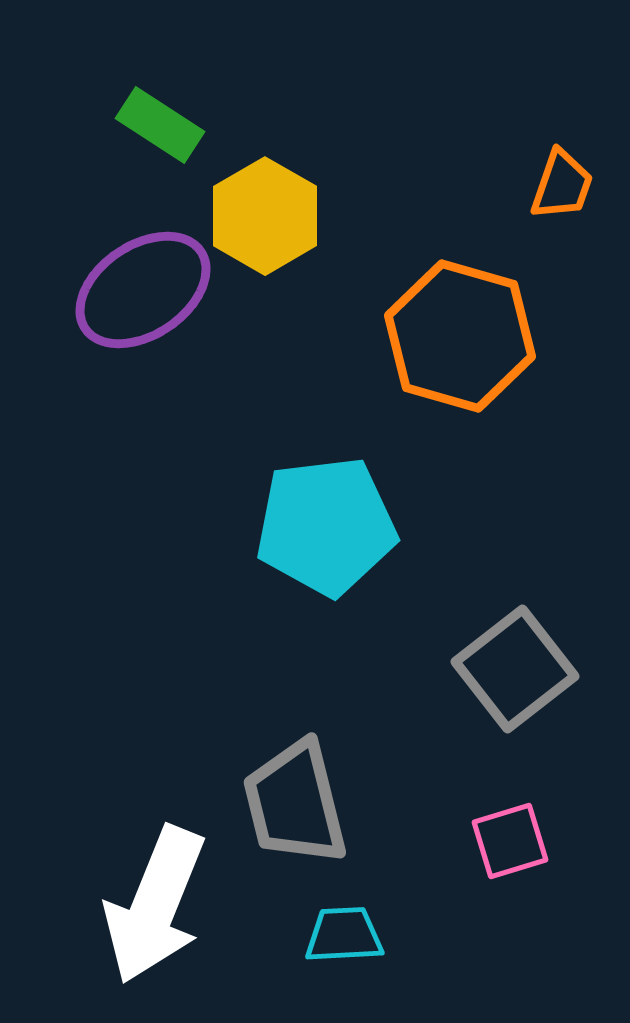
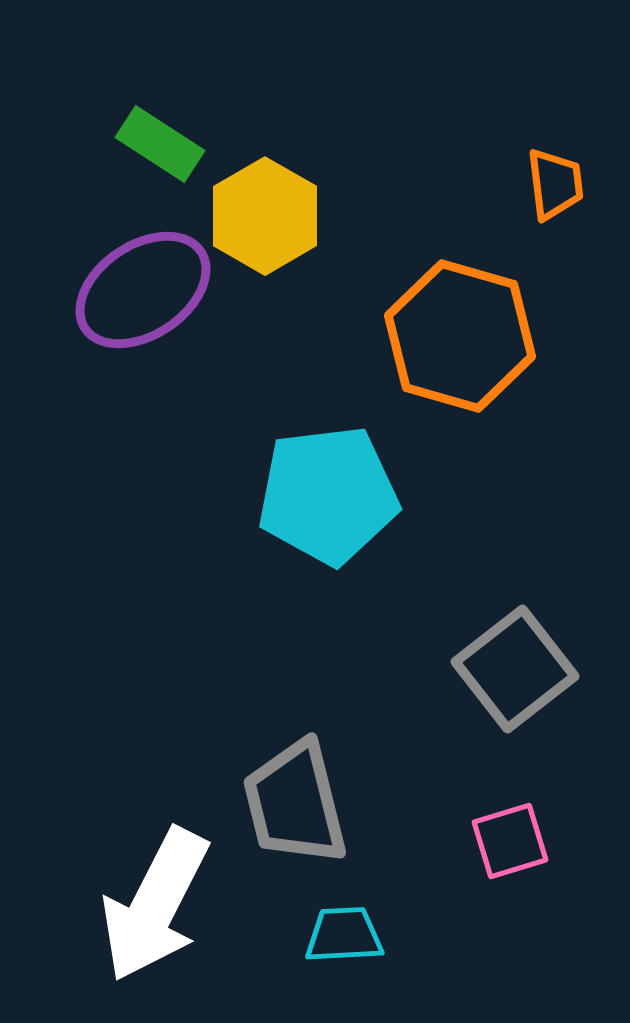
green rectangle: moved 19 px down
orange trapezoid: moved 7 px left, 1 px up; rotated 26 degrees counterclockwise
cyan pentagon: moved 2 px right, 31 px up
white arrow: rotated 5 degrees clockwise
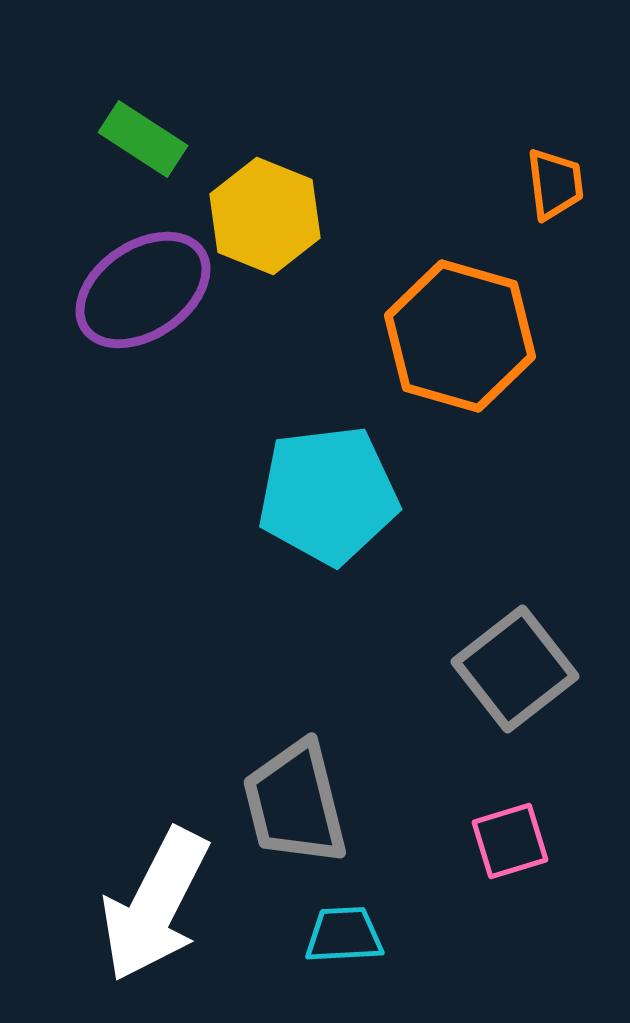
green rectangle: moved 17 px left, 5 px up
yellow hexagon: rotated 8 degrees counterclockwise
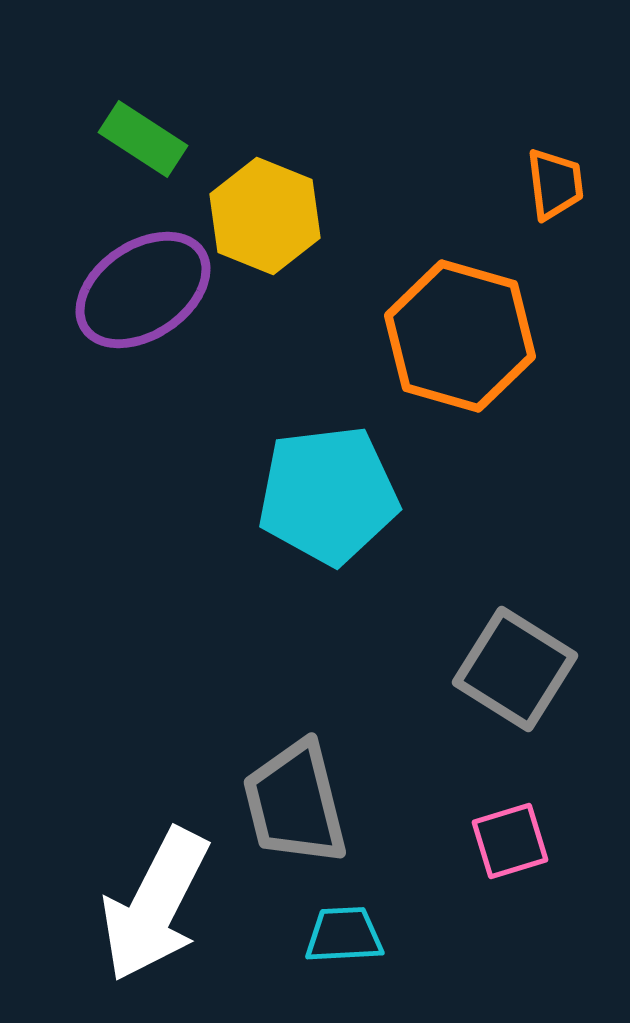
gray square: rotated 20 degrees counterclockwise
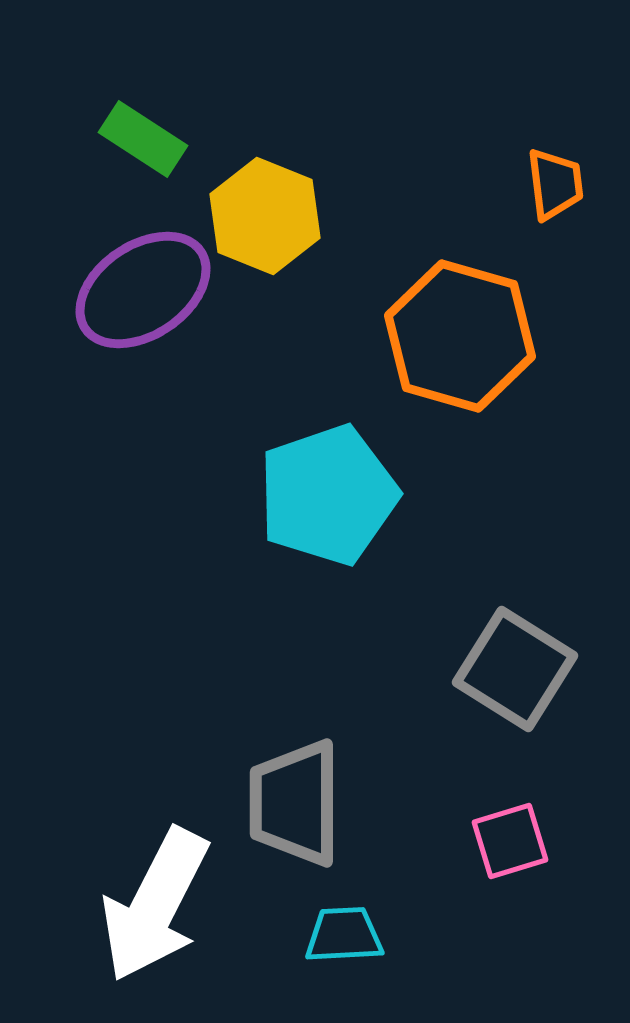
cyan pentagon: rotated 12 degrees counterclockwise
gray trapezoid: rotated 14 degrees clockwise
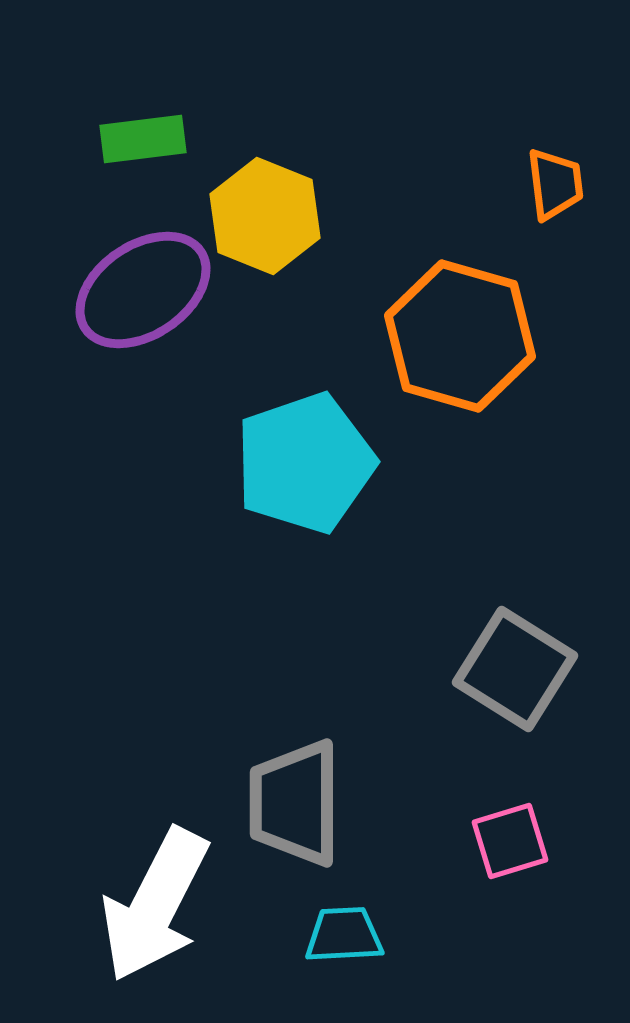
green rectangle: rotated 40 degrees counterclockwise
cyan pentagon: moved 23 px left, 32 px up
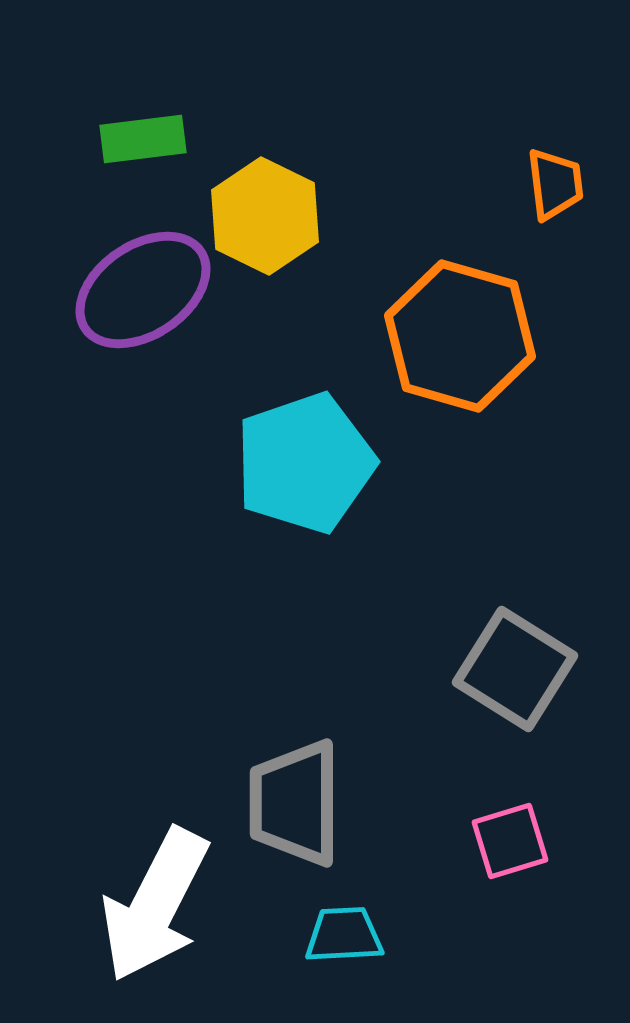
yellow hexagon: rotated 4 degrees clockwise
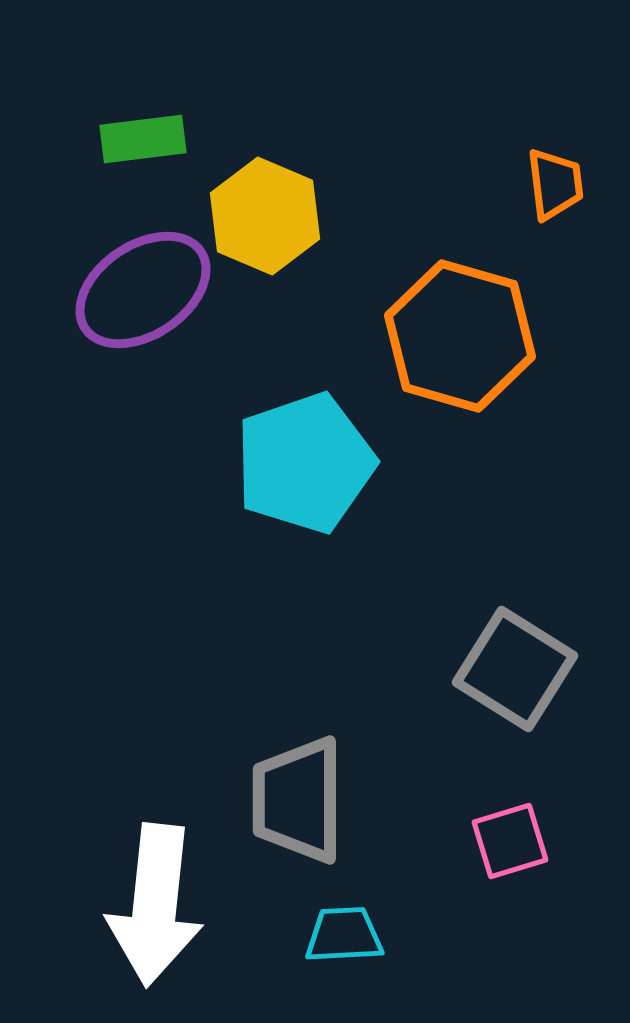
yellow hexagon: rotated 3 degrees counterclockwise
gray trapezoid: moved 3 px right, 3 px up
white arrow: rotated 21 degrees counterclockwise
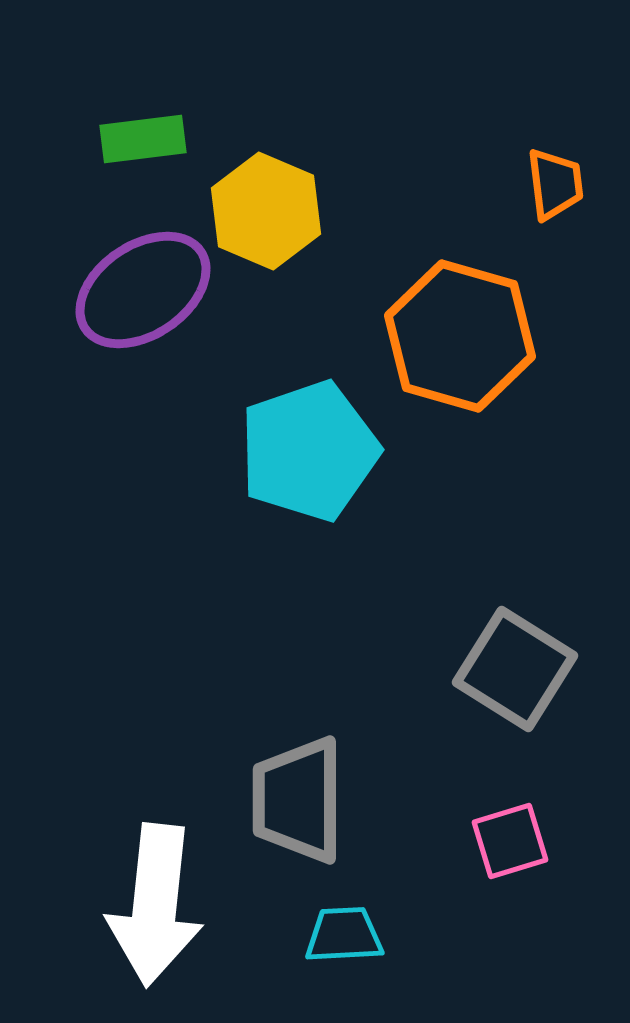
yellow hexagon: moved 1 px right, 5 px up
cyan pentagon: moved 4 px right, 12 px up
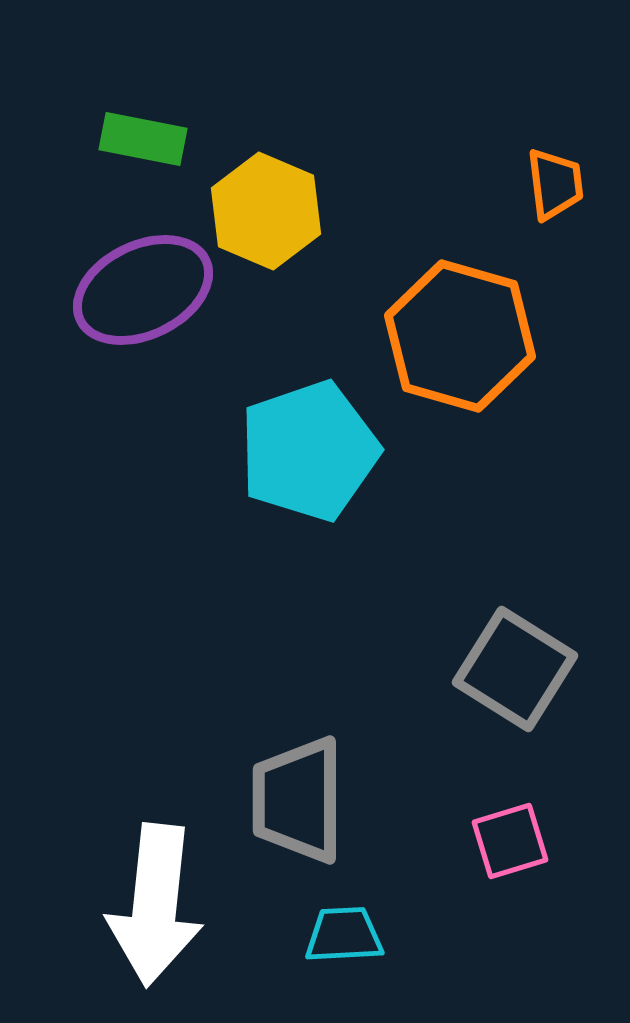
green rectangle: rotated 18 degrees clockwise
purple ellipse: rotated 8 degrees clockwise
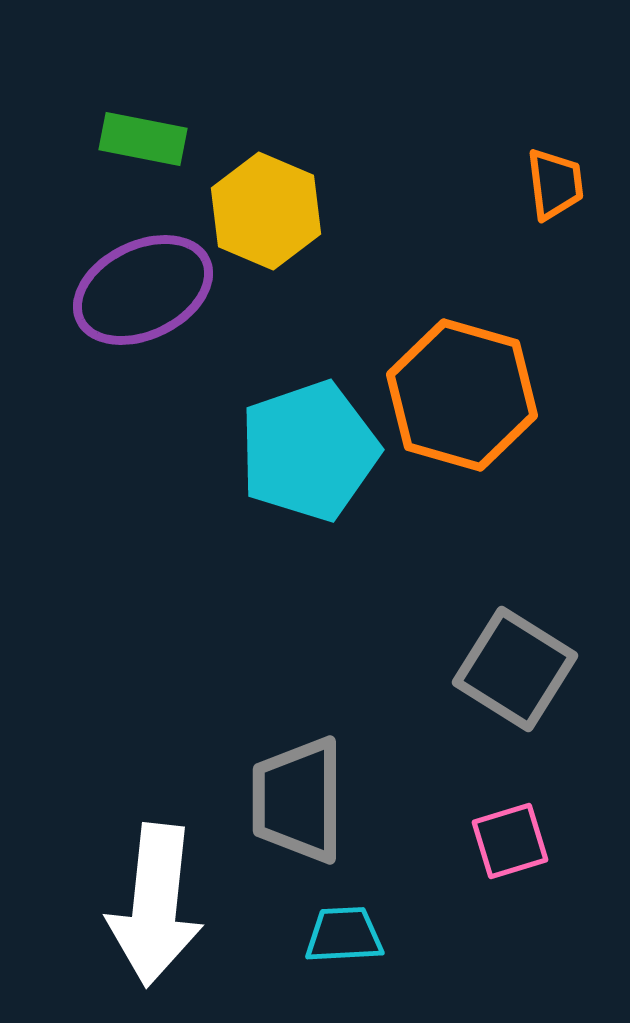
orange hexagon: moved 2 px right, 59 px down
